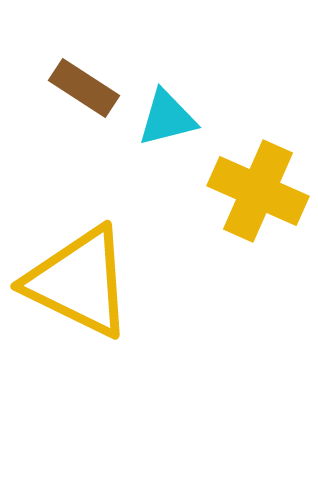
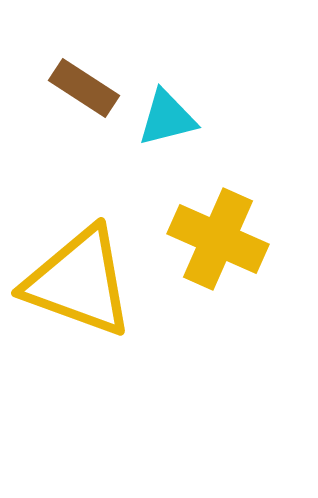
yellow cross: moved 40 px left, 48 px down
yellow triangle: rotated 6 degrees counterclockwise
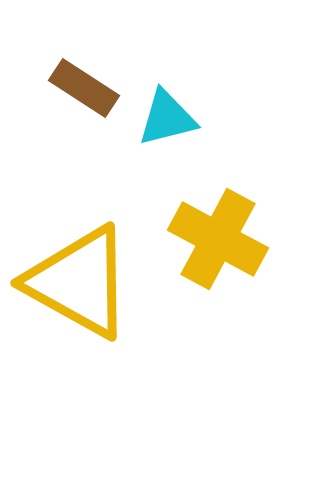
yellow cross: rotated 4 degrees clockwise
yellow triangle: rotated 9 degrees clockwise
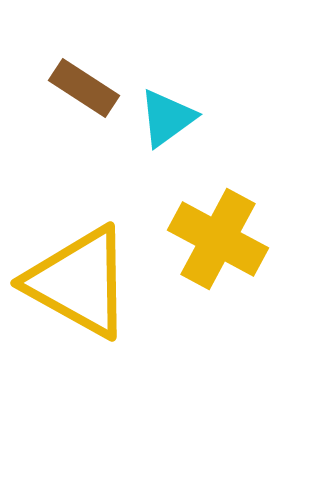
cyan triangle: rotated 22 degrees counterclockwise
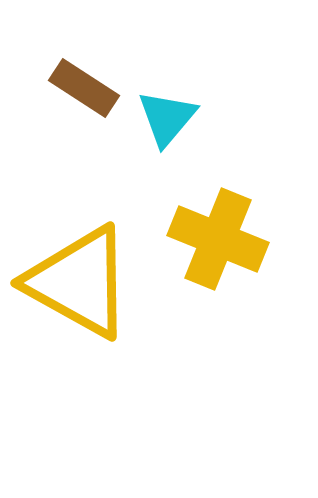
cyan triangle: rotated 14 degrees counterclockwise
yellow cross: rotated 6 degrees counterclockwise
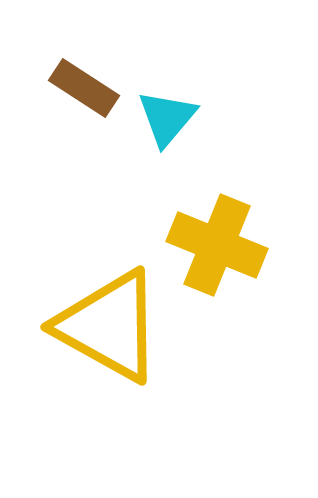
yellow cross: moved 1 px left, 6 px down
yellow triangle: moved 30 px right, 44 px down
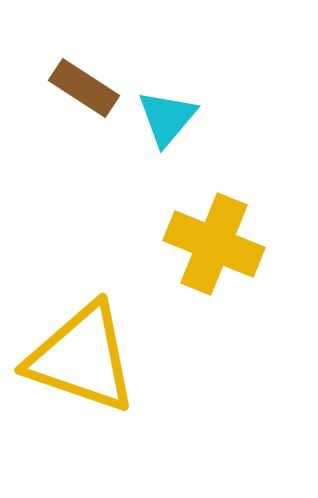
yellow cross: moved 3 px left, 1 px up
yellow triangle: moved 27 px left, 32 px down; rotated 10 degrees counterclockwise
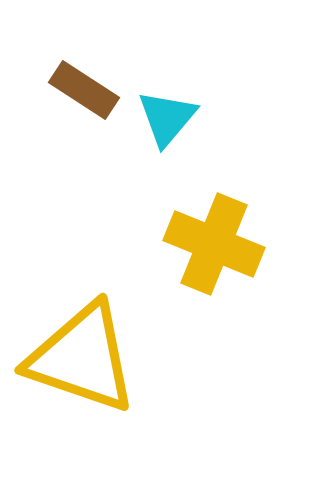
brown rectangle: moved 2 px down
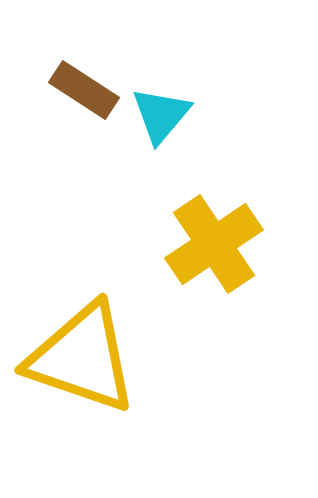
cyan triangle: moved 6 px left, 3 px up
yellow cross: rotated 34 degrees clockwise
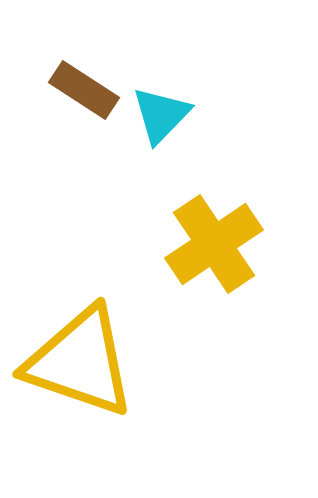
cyan triangle: rotated 4 degrees clockwise
yellow triangle: moved 2 px left, 4 px down
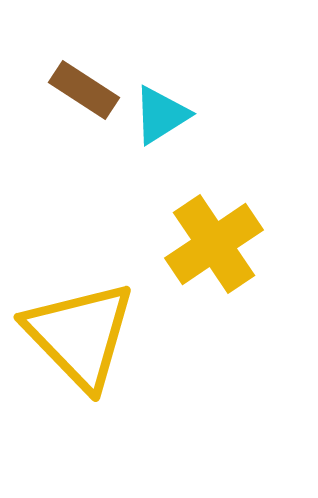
cyan triangle: rotated 14 degrees clockwise
yellow triangle: moved 27 px up; rotated 27 degrees clockwise
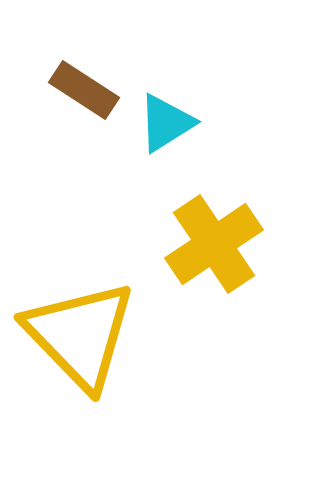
cyan triangle: moved 5 px right, 8 px down
